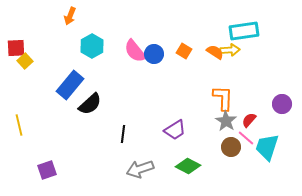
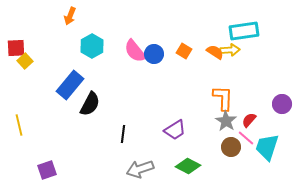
black semicircle: rotated 20 degrees counterclockwise
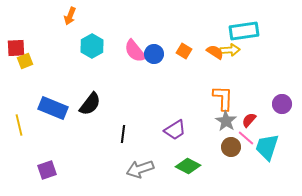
yellow square: rotated 21 degrees clockwise
blue rectangle: moved 17 px left, 23 px down; rotated 72 degrees clockwise
black semicircle: rotated 10 degrees clockwise
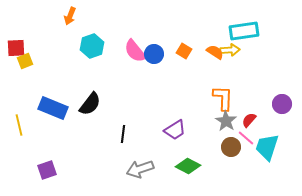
cyan hexagon: rotated 10 degrees clockwise
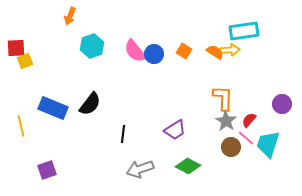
yellow line: moved 2 px right, 1 px down
cyan trapezoid: moved 1 px right, 3 px up
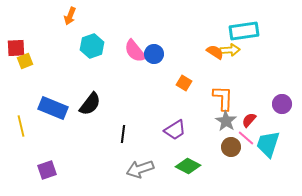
orange square: moved 32 px down
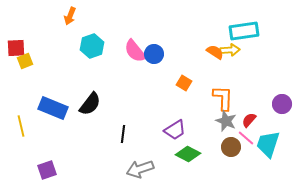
gray star: rotated 10 degrees counterclockwise
green diamond: moved 12 px up
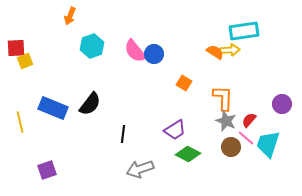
yellow line: moved 1 px left, 4 px up
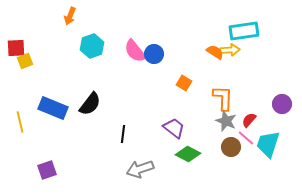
purple trapezoid: moved 1 px left, 2 px up; rotated 110 degrees counterclockwise
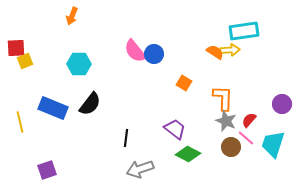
orange arrow: moved 2 px right
cyan hexagon: moved 13 px left, 18 px down; rotated 20 degrees clockwise
purple trapezoid: moved 1 px right, 1 px down
black line: moved 3 px right, 4 px down
cyan trapezoid: moved 5 px right
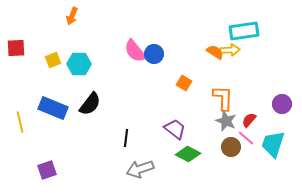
yellow square: moved 28 px right, 1 px up
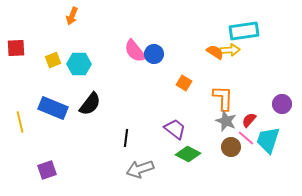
cyan trapezoid: moved 5 px left, 4 px up
